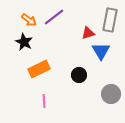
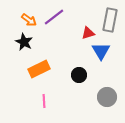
gray circle: moved 4 px left, 3 px down
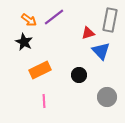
blue triangle: rotated 12 degrees counterclockwise
orange rectangle: moved 1 px right, 1 px down
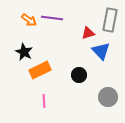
purple line: moved 2 px left, 1 px down; rotated 45 degrees clockwise
black star: moved 10 px down
gray circle: moved 1 px right
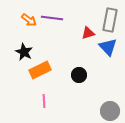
blue triangle: moved 7 px right, 4 px up
gray circle: moved 2 px right, 14 px down
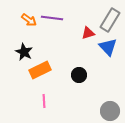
gray rectangle: rotated 20 degrees clockwise
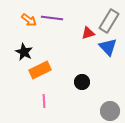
gray rectangle: moved 1 px left, 1 px down
black circle: moved 3 px right, 7 px down
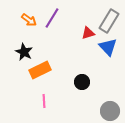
purple line: rotated 65 degrees counterclockwise
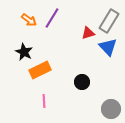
gray circle: moved 1 px right, 2 px up
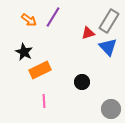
purple line: moved 1 px right, 1 px up
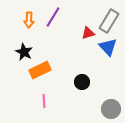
orange arrow: rotated 56 degrees clockwise
